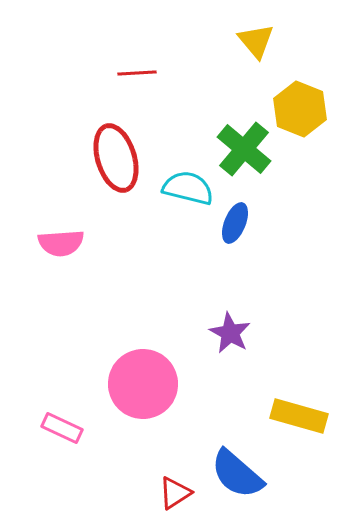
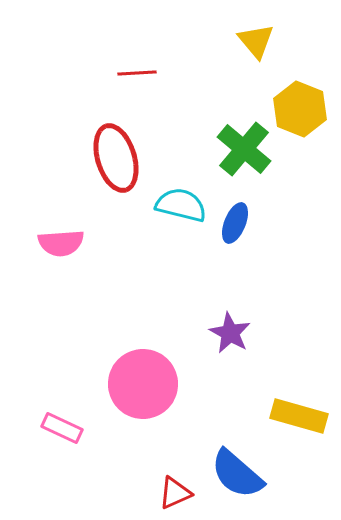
cyan semicircle: moved 7 px left, 17 px down
red triangle: rotated 9 degrees clockwise
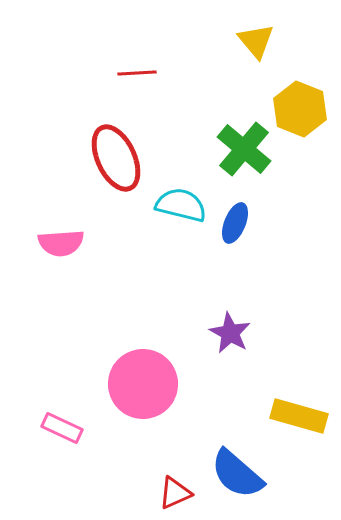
red ellipse: rotated 8 degrees counterclockwise
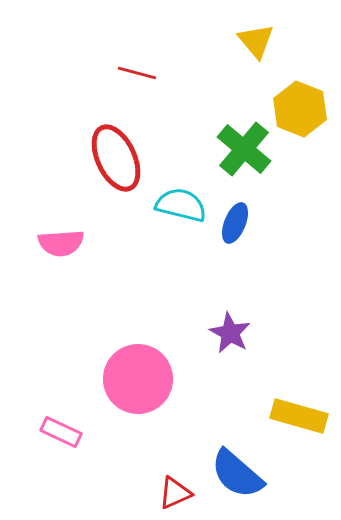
red line: rotated 18 degrees clockwise
pink circle: moved 5 px left, 5 px up
pink rectangle: moved 1 px left, 4 px down
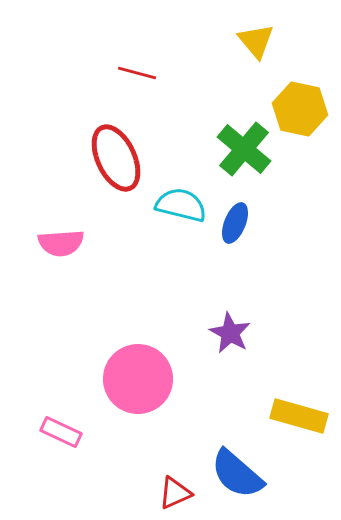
yellow hexagon: rotated 10 degrees counterclockwise
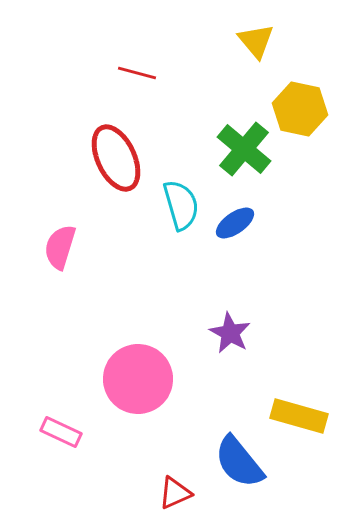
cyan semicircle: rotated 60 degrees clockwise
blue ellipse: rotated 33 degrees clockwise
pink semicircle: moved 1 px left, 4 px down; rotated 111 degrees clockwise
blue semicircle: moved 2 px right, 12 px up; rotated 10 degrees clockwise
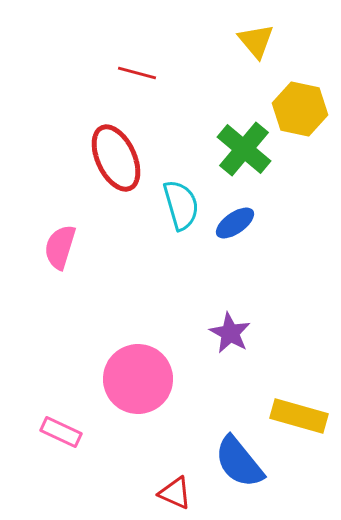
red triangle: rotated 48 degrees clockwise
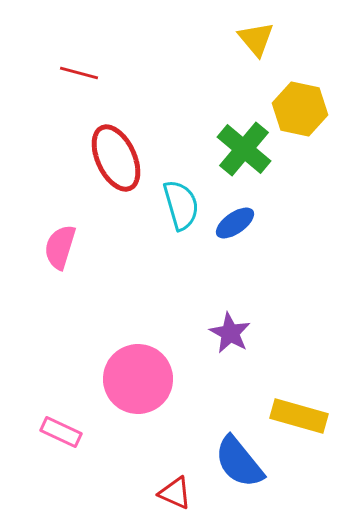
yellow triangle: moved 2 px up
red line: moved 58 px left
